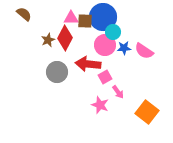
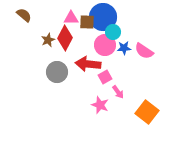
brown semicircle: moved 1 px down
brown square: moved 2 px right, 1 px down
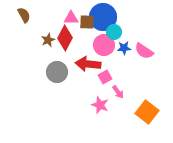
brown semicircle: rotated 21 degrees clockwise
cyan circle: moved 1 px right
pink circle: moved 1 px left
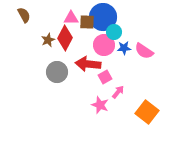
pink arrow: rotated 104 degrees counterclockwise
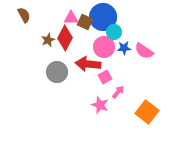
brown square: moved 2 px left; rotated 21 degrees clockwise
pink circle: moved 2 px down
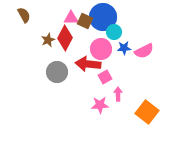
brown square: moved 1 px up
pink circle: moved 3 px left, 2 px down
pink semicircle: rotated 60 degrees counterclockwise
pink arrow: moved 2 px down; rotated 40 degrees counterclockwise
pink star: rotated 24 degrees counterclockwise
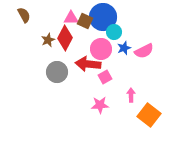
blue star: rotated 16 degrees counterclockwise
pink arrow: moved 13 px right, 1 px down
orange square: moved 2 px right, 3 px down
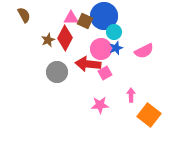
blue circle: moved 1 px right, 1 px up
blue star: moved 8 px left
pink square: moved 4 px up
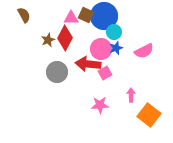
brown square: moved 1 px right, 6 px up
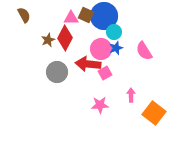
pink semicircle: rotated 84 degrees clockwise
orange square: moved 5 px right, 2 px up
